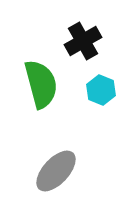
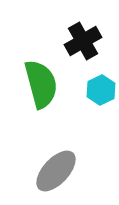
cyan hexagon: rotated 12 degrees clockwise
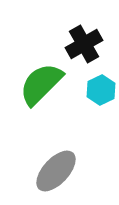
black cross: moved 1 px right, 3 px down
green semicircle: rotated 120 degrees counterclockwise
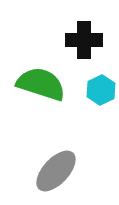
black cross: moved 4 px up; rotated 30 degrees clockwise
green semicircle: rotated 63 degrees clockwise
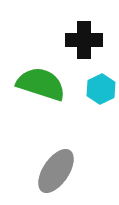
cyan hexagon: moved 1 px up
gray ellipse: rotated 9 degrees counterclockwise
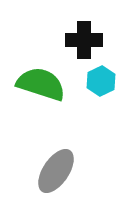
cyan hexagon: moved 8 px up
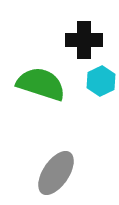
gray ellipse: moved 2 px down
